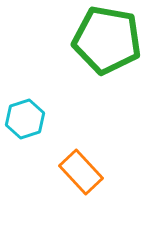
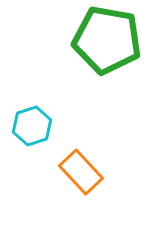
cyan hexagon: moved 7 px right, 7 px down
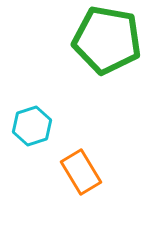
orange rectangle: rotated 12 degrees clockwise
